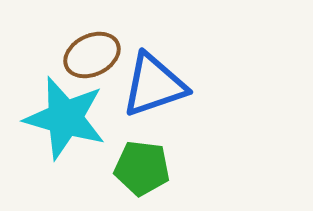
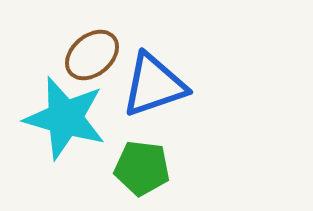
brown ellipse: rotated 14 degrees counterclockwise
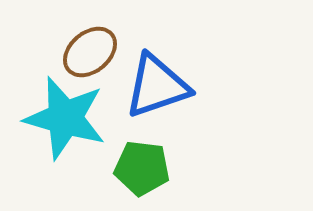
brown ellipse: moved 2 px left, 3 px up
blue triangle: moved 3 px right, 1 px down
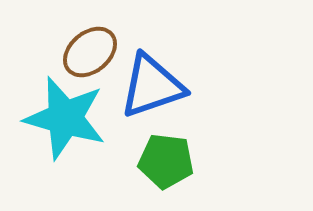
blue triangle: moved 5 px left
green pentagon: moved 24 px right, 7 px up
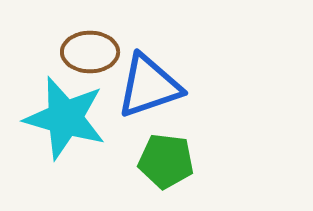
brown ellipse: rotated 40 degrees clockwise
blue triangle: moved 3 px left
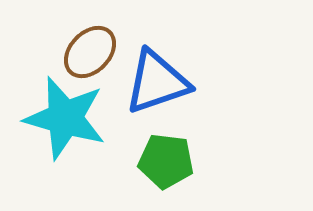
brown ellipse: rotated 46 degrees counterclockwise
blue triangle: moved 8 px right, 4 px up
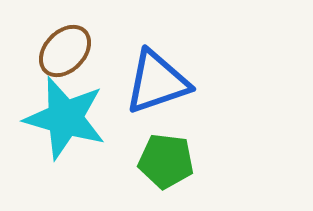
brown ellipse: moved 25 px left, 1 px up
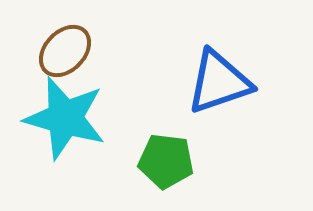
blue triangle: moved 62 px right
